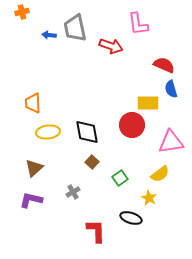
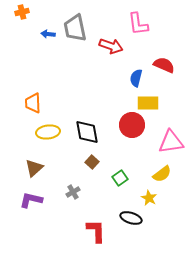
blue arrow: moved 1 px left, 1 px up
blue semicircle: moved 35 px left, 11 px up; rotated 30 degrees clockwise
yellow semicircle: moved 2 px right
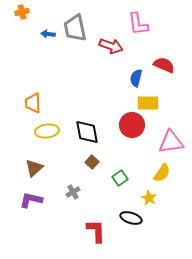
yellow ellipse: moved 1 px left, 1 px up
yellow semicircle: moved 1 px up; rotated 18 degrees counterclockwise
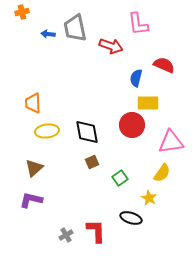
brown square: rotated 24 degrees clockwise
gray cross: moved 7 px left, 43 px down
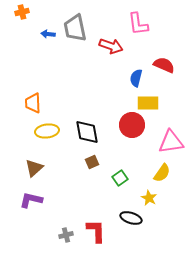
gray cross: rotated 16 degrees clockwise
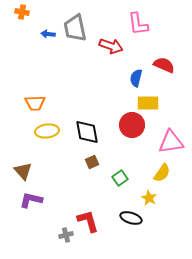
orange cross: rotated 24 degrees clockwise
orange trapezoid: moved 2 px right; rotated 90 degrees counterclockwise
brown triangle: moved 11 px left, 3 px down; rotated 30 degrees counterclockwise
red L-shape: moved 8 px left, 10 px up; rotated 15 degrees counterclockwise
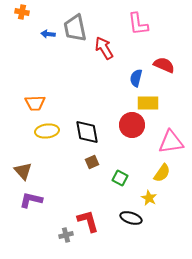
red arrow: moved 7 px left, 2 px down; rotated 140 degrees counterclockwise
green square: rotated 28 degrees counterclockwise
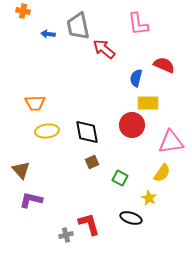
orange cross: moved 1 px right, 1 px up
gray trapezoid: moved 3 px right, 2 px up
red arrow: moved 1 px down; rotated 20 degrees counterclockwise
brown triangle: moved 2 px left, 1 px up
red L-shape: moved 1 px right, 3 px down
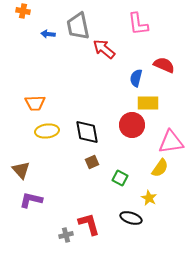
yellow semicircle: moved 2 px left, 5 px up
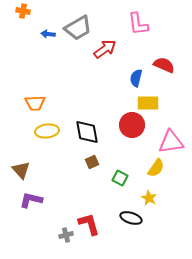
gray trapezoid: moved 2 px down; rotated 108 degrees counterclockwise
red arrow: moved 1 px right; rotated 105 degrees clockwise
yellow semicircle: moved 4 px left
